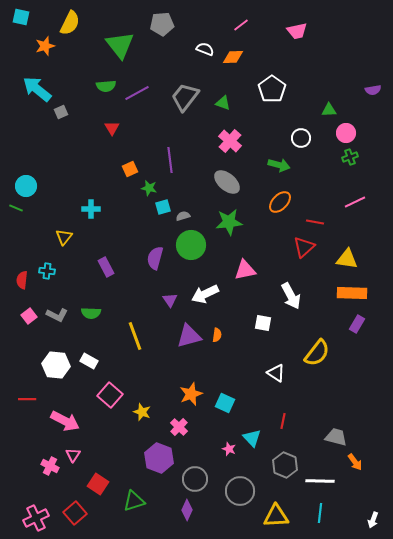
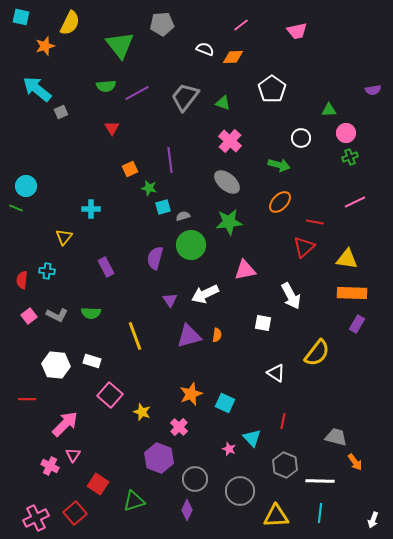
white rectangle at (89, 361): moved 3 px right; rotated 12 degrees counterclockwise
pink arrow at (65, 421): moved 3 px down; rotated 72 degrees counterclockwise
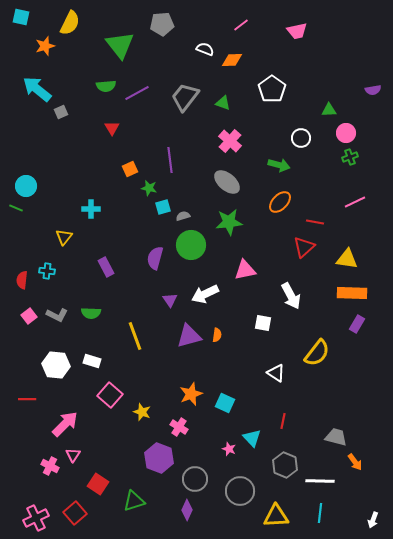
orange diamond at (233, 57): moved 1 px left, 3 px down
pink cross at (179, 427): rotated 12 degrees counterclockwise
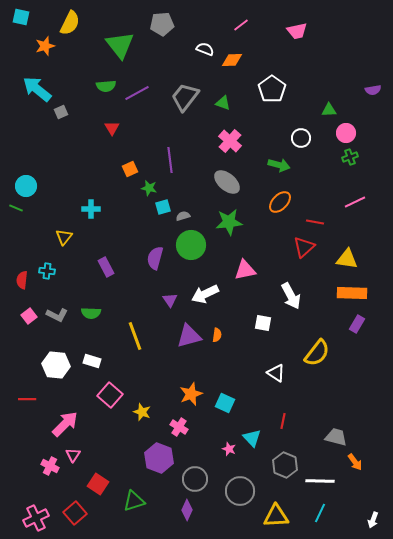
cyan line at (320, 513): rotated 18 degrees clockwise
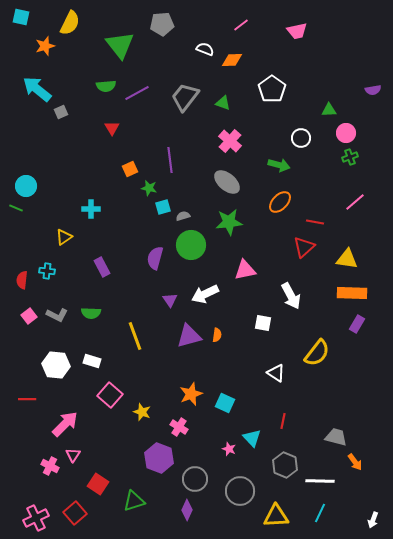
pink line at (355, 202): rotated 15 degrees counterclockwise
yellow triangle at (64, 237): rotated 18 degrees clockwise
purple rectangle at (106, 267): moved 4 px left
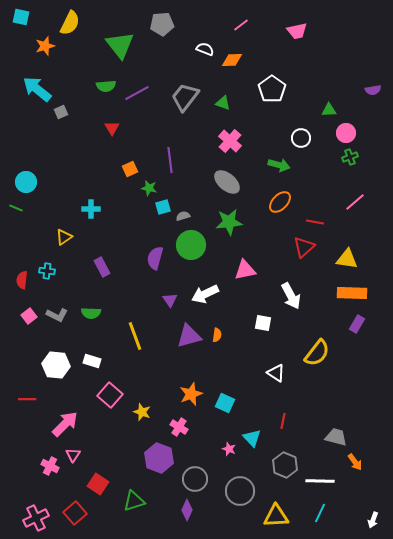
cyan circle at (26, 186): moved 4 px up
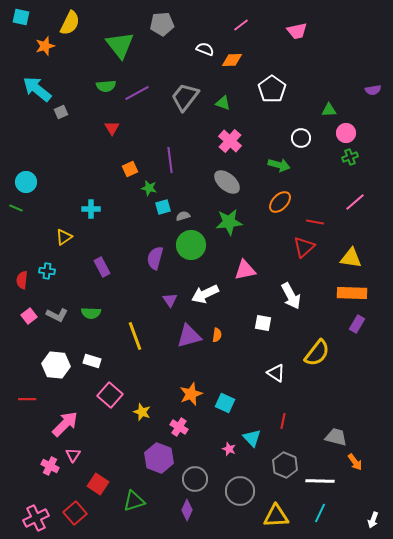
yellow triangle at (347, 259): moved 4 px right, 1 px up
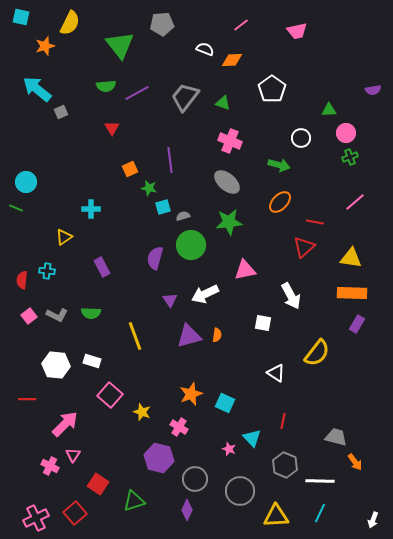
pink cross at (230, 141): rotated 20 degrees counterclockwise
purple hexagon at (159, 458): rotated 8 degrees counterclockwise
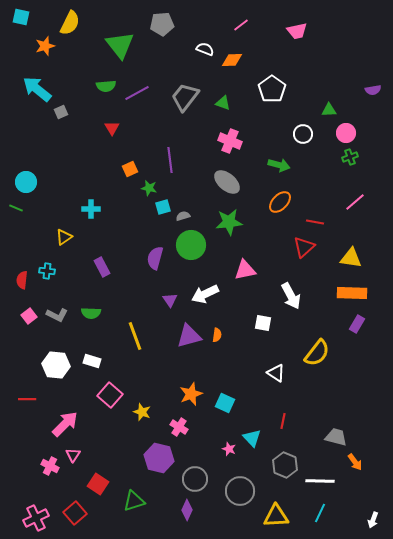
white circle at (301, 138): moved 2 px right, 4 px up
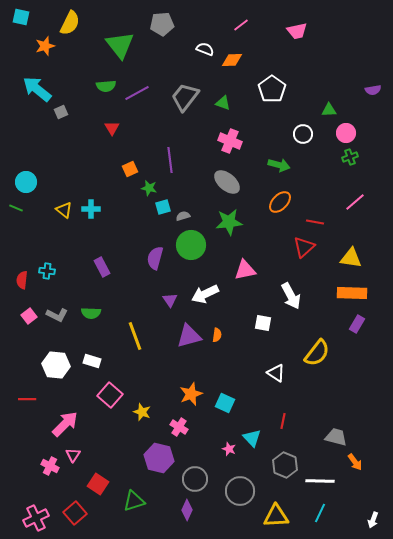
yellow triangle at (64, 237): moved 27 px up; rotated 48 degrees counterclockwise
